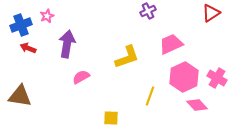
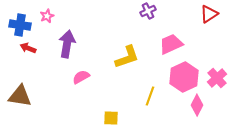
red triangle: moved 2 px left, 1 px down
blue cross: moved 1 px left; rotated 30 degrees clockwise
pink cross: rotated 18 degrees clockwise
pink diamond: rotated 70 degrees clockwise
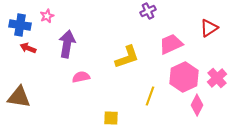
red triangle: moved 14 px down
pink semicircle: rotated 18 degrees clockwise
brown triangle: moved 1 px left, 1 px down
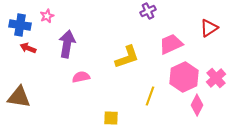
pink cross: moved 1 px left
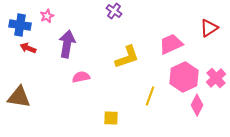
purple cross: moved 34 px left; rotated 28 degrees counterclockwise
